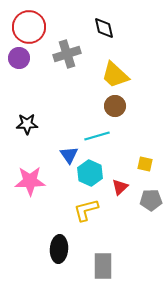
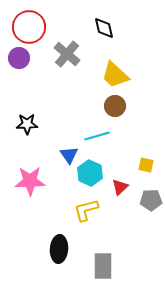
gray cross: rotated 32 degrees counterclockwise
yellow square: moved 1 px right, 1 px down
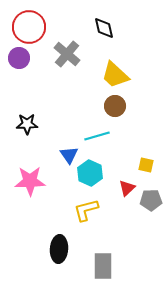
red triangle: moved 7 px right, 1 px down
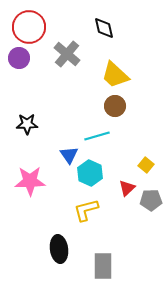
yellow square: rotated 28 degrees clockwise
black ellipse: rotated 12 degrees counterclockwise
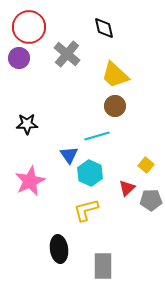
pink star: rotated 24 degrees counterclockwise
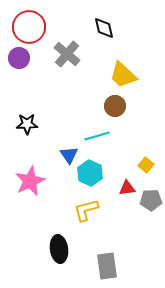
yellow trapezoid: moved 8 px right
red triangle: rotated 36 degrees clockwise
gray rectangle: moved 4 px right; rotated 8 degrees counterclockwise
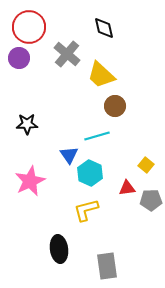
yellow trapezoid: moved 22 px left
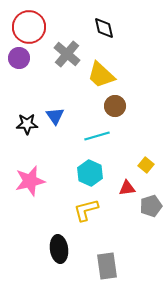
blue triangle: moved 14 px left, 39 px up
pink star: rotated 12 degrees clockwise
gray pentagon: moved 6 px down; rotated 15 degrees counterclockwise
